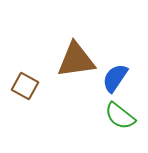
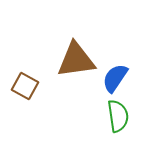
green semicircle: moved 2 px left; rotated 136 degrees counterclockwise
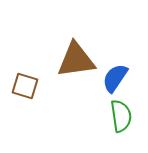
brown square: rotated 12 degrees counterclockwise
green semicircle: moved 3 px right
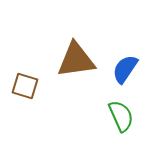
blue semicircle: moved 10 px right, 9 px up
green semicircle: rotated 16 degrees counterclockwise
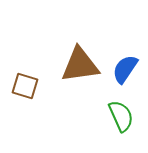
brown triangle: moved 4 px right, 5 px down
